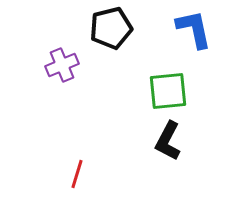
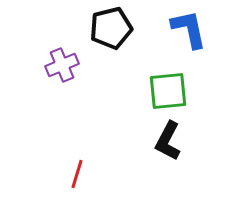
blue L-shape: moved 5 px left
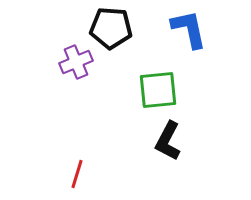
black pentagon: rotated 18 degrees clockwise
purple cross: moved 14 px right, 3 px up
green square: moved 10 px left, 1 px up
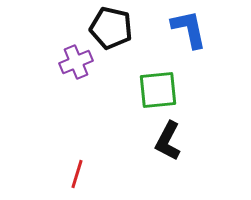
black pentagon: rotated 9 degrees clockwise
